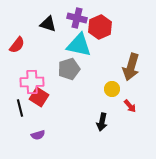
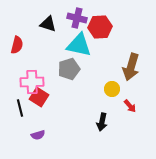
red hexagon: rotated 20 degrees clockwise
red semicircle: rotated 24 degrees counterclockwise
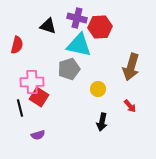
black triangle: moved 2 px down
yellow circle: moved 14 px left
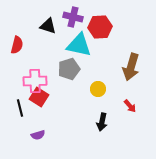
purple cross: moved 4 px left, 1 px up
pink cross: moved 3 px right, 1 px up
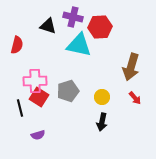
gray pentagon: moved 1 px left, 22 px down
yellow circle: moved 4 px right, 8 px down
red arrow: moved 5 px right, 8 px up
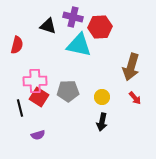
gray pentagon: rotated 15 degrees clockwise
